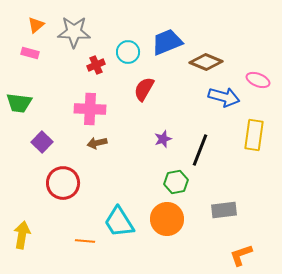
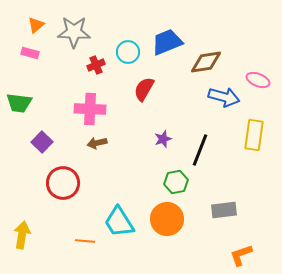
brown diamond: rotated 32 degrees counterclockwise
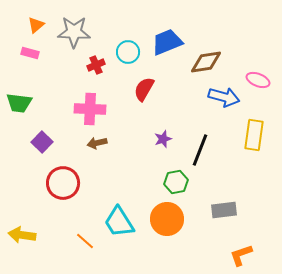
yellow arrow: rotated 92 degrees counterclockwise
orange line: rotated 36 degrees clockwise
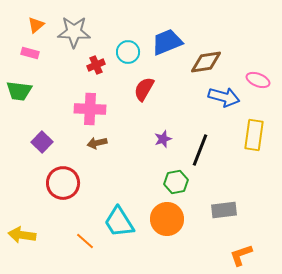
green trapezoid: moved 12 px up
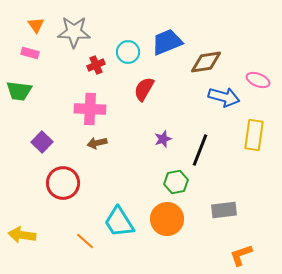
orange triangle: rotated 24 degrees counterclockwise
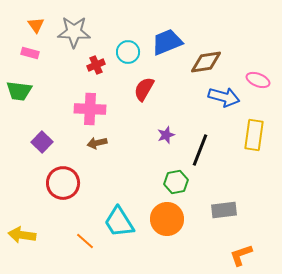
purple star: moved 3 px right, 4 px up
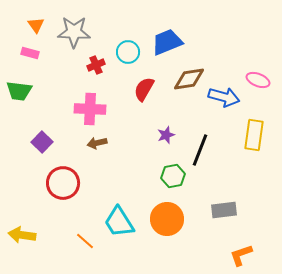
brown diamond: moved 17 px left, 17 px down
green hexagon: moved 3 px left, 6 px up
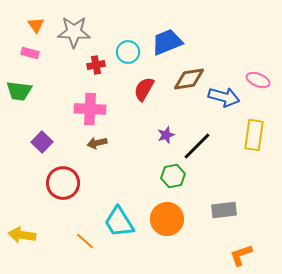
red cross: rotated 12 degrees clockwise
black line: moved 3 px left, 4 px up; rotated 24 degrees clockwise
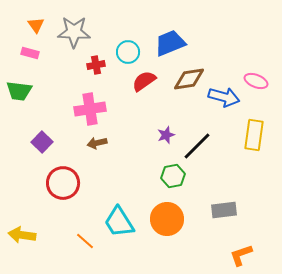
blue trapezoid: moved 3 px right, 1 px down
pink ellipse: moved 2 px left, 1 px down
red semicircle: moved 8 px up; rotated 25 degrees clockwise
pink cross: rotated 12 degrees counterclockwise
